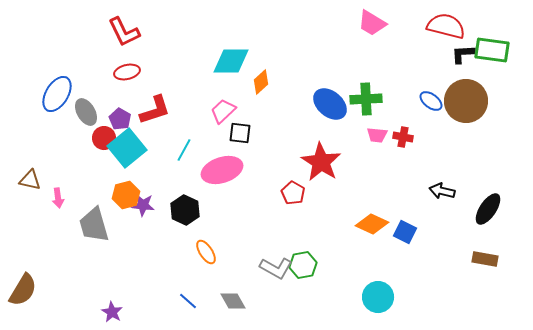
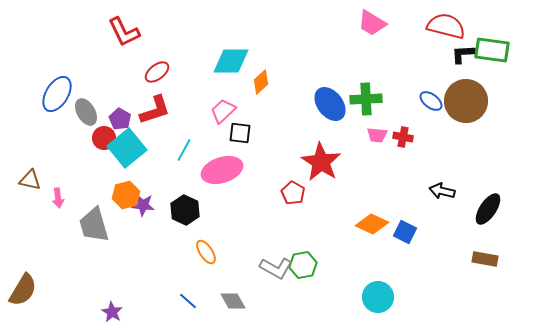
red ellipse at (127, 72): moved 30 px right; rotated 25 degrees counterclockwise
blue ellipse at (330, 104): rotated 12 degrees clockwise
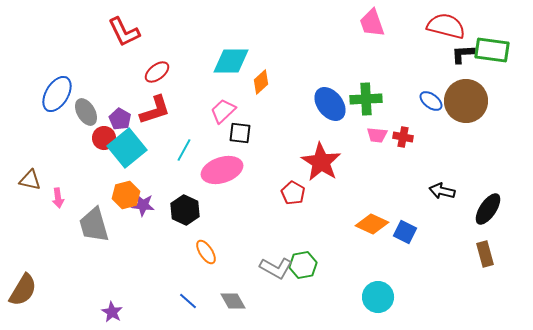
pink trapezoid at (372, 23): rotated 40 degrees clockwise
brown rectangle at (485, 259): moved 5 px up; rotated 65 degrees clockwise
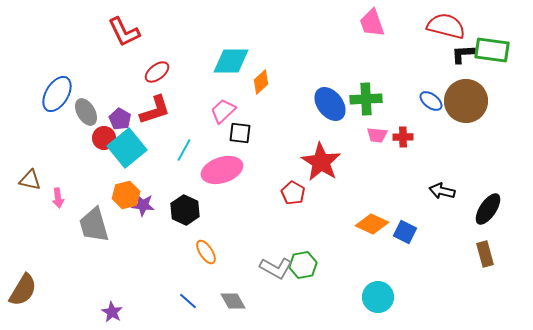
red cross at (403, 137): rotated 12 degrees counterclockwise
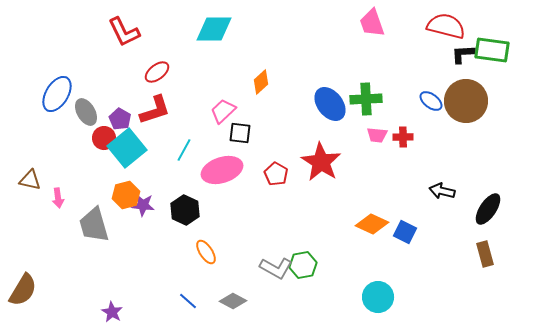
cyan diamond at (231, 61): moved 17 px left, 32 px up
red pentagon at (293, 193): moved 17 px left, 19 px up
gray diamond at (233, 301): rotated 32 degrees counterclockwise
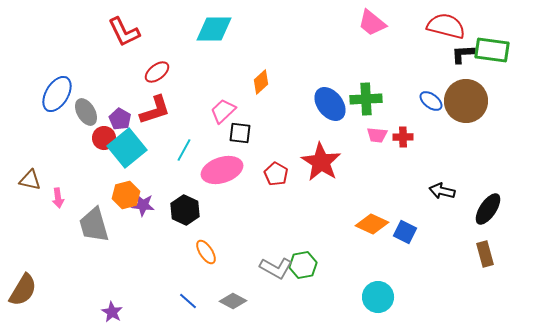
pink trapezoid at (372, 23): rotated 32 degrees counterclockwise
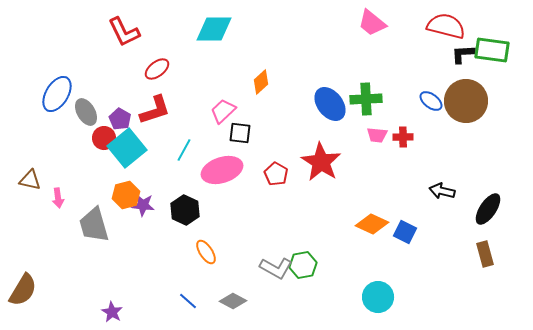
red ellipse at (157, 72): moved 3 px up
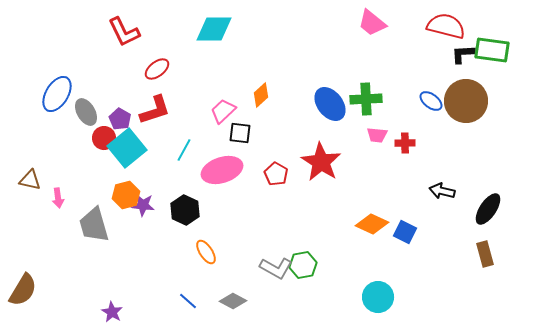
orange diamond at (261, 82): moved 13 px down
red cross at (403, 137): moved 2 px right, 6 px down
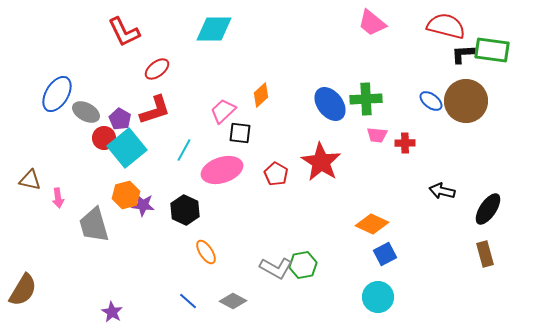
gray ellipse at (86, 112): rotated 32 degrees counterclockwise
blue square at (405, 232): moved 20 px left, 22 px down; rotated 35 degrees clockwise
